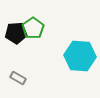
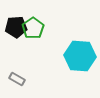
black pentagon: moved 6 px up
gray rectangle: moved 1 px left, 1 px down
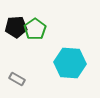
green pentagon: moved 2 px right, 1 px down
cyan hexagon: moved 10 px left, 7 px down
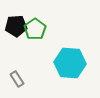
black pentagon: moved 1 px up
gray rectangle: rotated 28 degrees clockwise
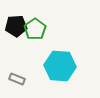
cyan hexagon: moved 10 px left, 3 px down
gray rectangle: rotated 35 degrees counterclockwise
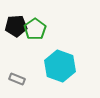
cyan hexagon: rotated 16 degrees clockwise
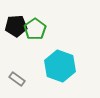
gray rectangle: rotated 14 degrees clockwise
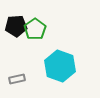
gray rectangle: rotated 49 degrees counterclockwise
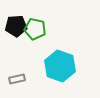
green pentagon: rotated 25 degrees counterclockwise
